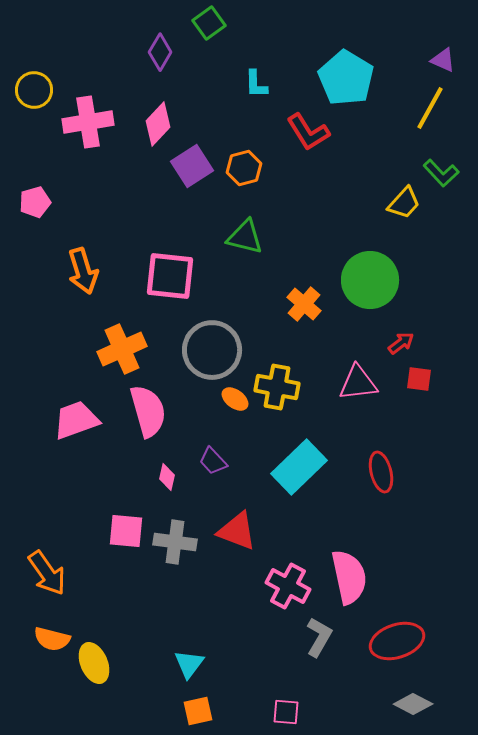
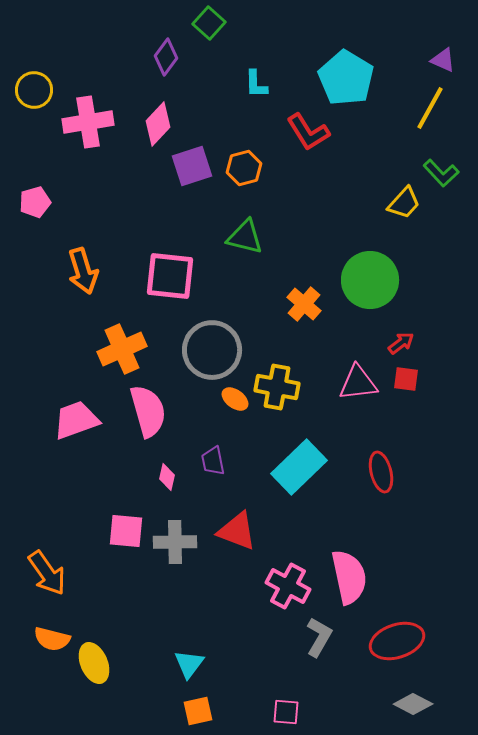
green square at (209, 23): rotated 12 degrees counterclockwise
purple diamond at (160, 52): moved 6 px right, 5 px down; rotated 6 degrees clockwise
purple square at (192, 166): rotated 15 degrees clockwise
red square at (419, 379): moved 13 px left
purple trapezoid at (213, 461): rotated 32 degrees clockwise
gray cross at (175, 542): rotated 9 degrees counterclockwise
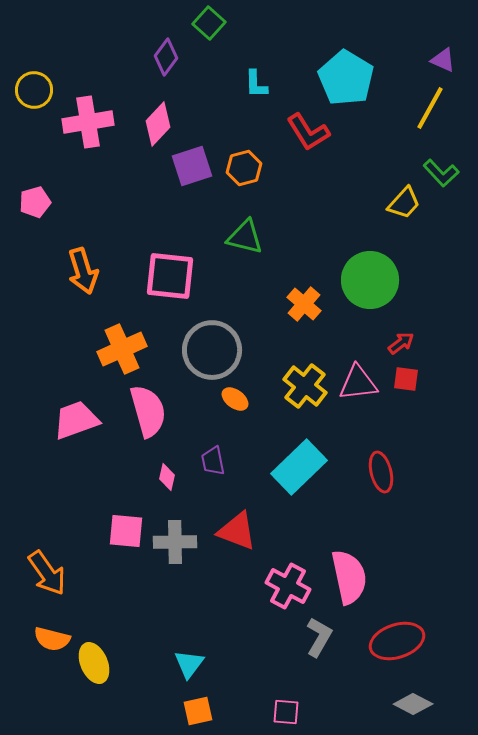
yellow cross at (277, 387): moved 28 px right, 1 px up; rotated 27 degrees clockwise
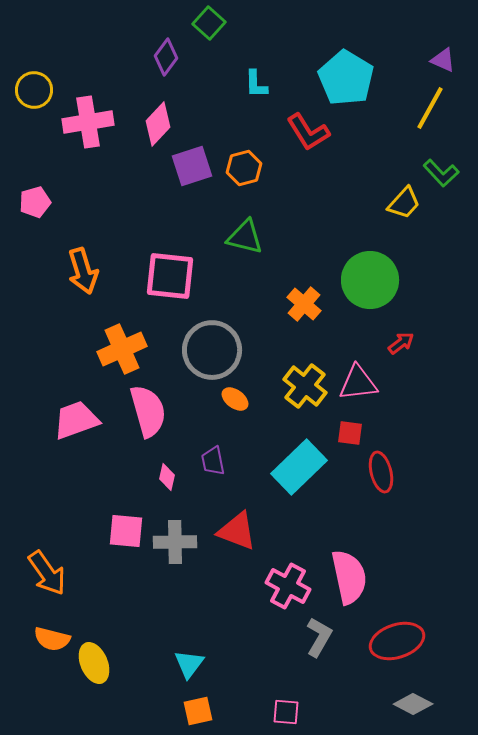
red square at (406, 379): moved 56 px left, 54 px down
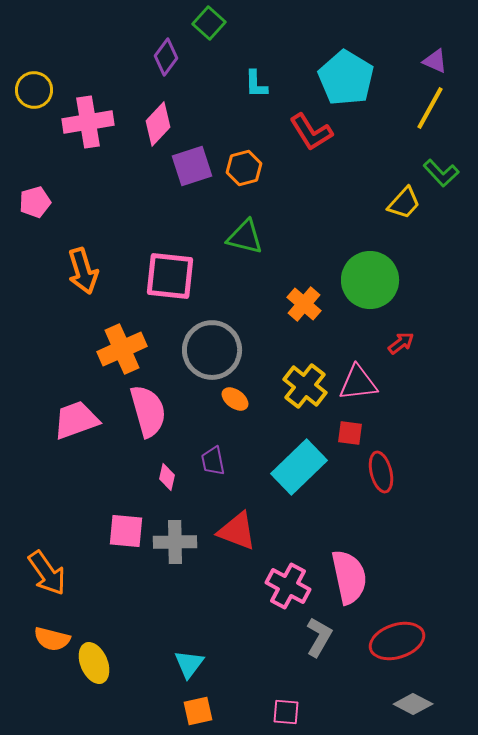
purple triangle at (443, 60): moved 8 px left, 1 px down
red L-shape at (308, 132): moved 3 px right
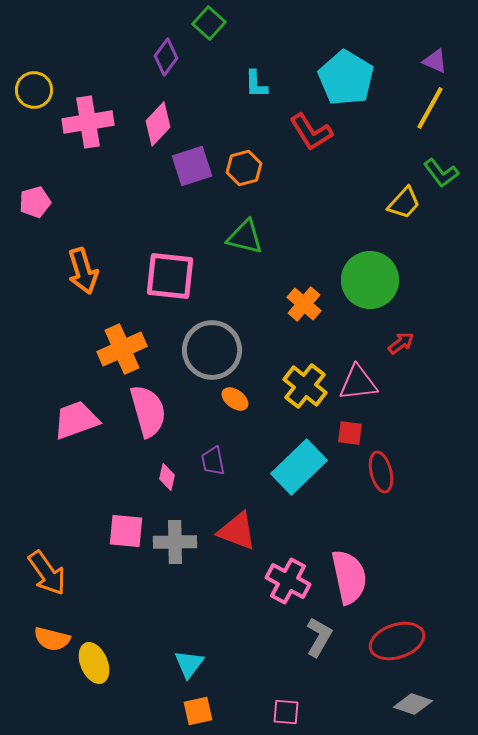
green L-shape at (441, 173): rotated 6 degrees clockwise
pink cross at (288, 586): moved 5 px up
gray diamond at (413, 704): rotated 9 degrees counterclockwise
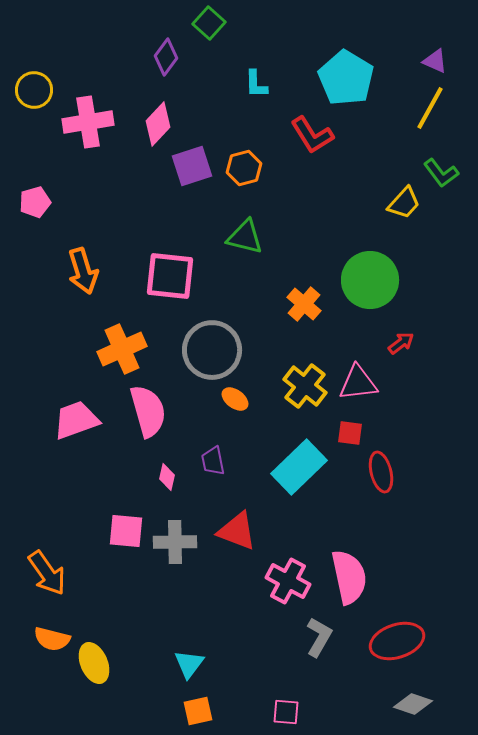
red L-shape at (311, 132): moved 1 px right, 3 px down
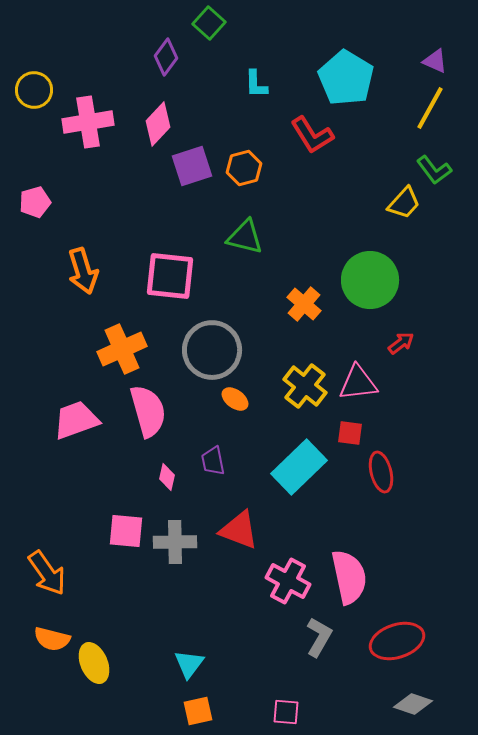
green L-shape at (441, 173): moved 7 px left, 3 px up
red triangle at (237, 531): moved 2 px right, 1 px up
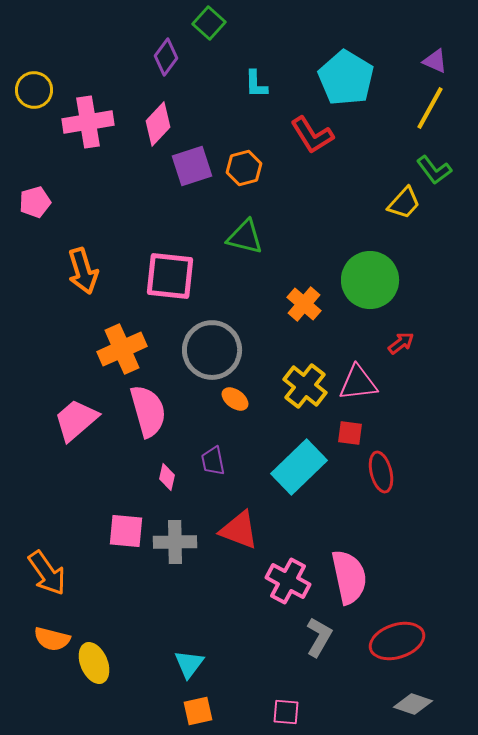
pink trapezoid at (76, 420): rotated 21 degrees counterclockwise
